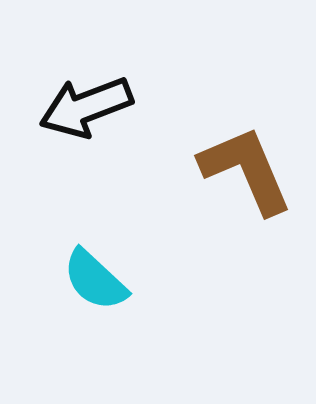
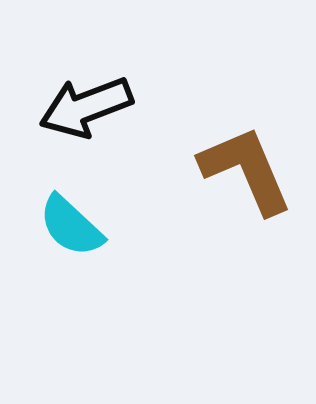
cyan semicircle: moved 24 px left, 54 px up
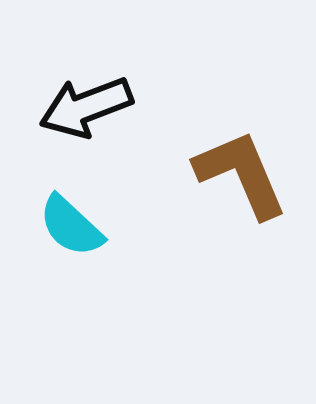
brown L-shape: moved 5 px left, 4 px down
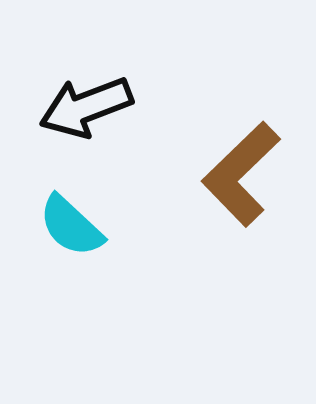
brown L-shape: rotated 111 degrees counterclockwise
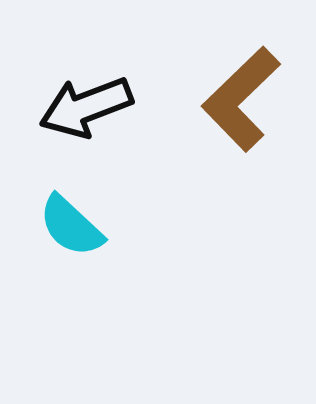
brown L-shape: moved 75 px up
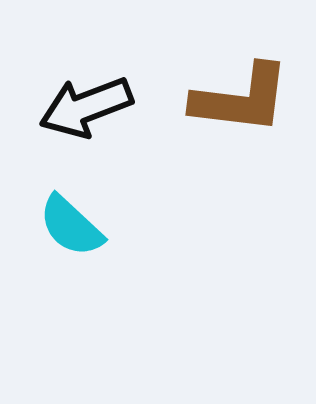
brown L-shape: rotated 129 degrees counterclockwise
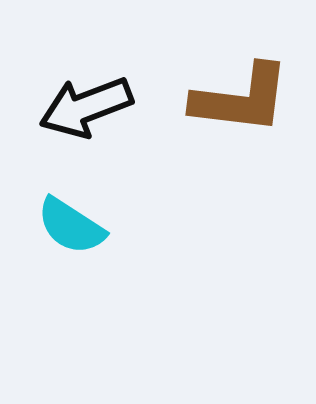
cyan semicircle: rotated 10 degrees counterclockwise
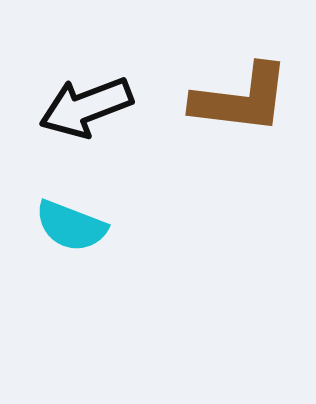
cyan semicircle: rotated 12 degrees counterclockwise
